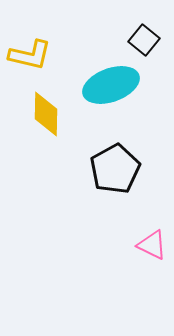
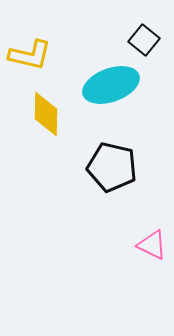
black pentagon: moved 3 px left, 2 px up; rotated 30 degrees counterclockwise
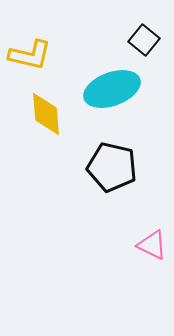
cyan ellipse: moved 1 px right, 4 px down
yellow diamond: rotated 6 degrees counterclockwise
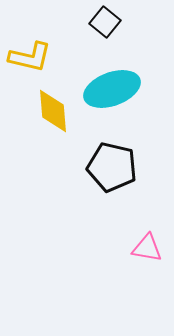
black square: moved 39 px left, 18 px up
yellow L-shape: moved 2 px down
yellow diamond: moved 7 px right, 3 px up
pink triangle: moved 5 px left, 3 px down; rotated 16 degrees counterclockwise
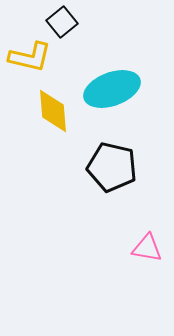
black square: moved 43 px left; rotated 12 degrees clockwise
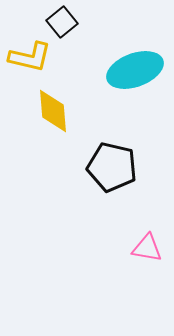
cyan ellipse: moved 23 px right, 19 px up
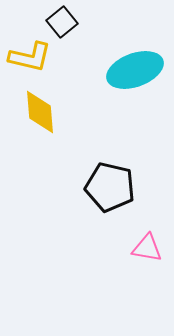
yellow diamond: moved 13 px left, 1 px down
black pentagon: moved 2 px left, 20 px down
